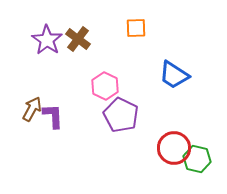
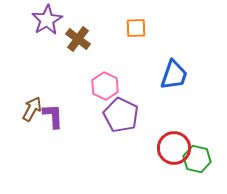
purple star: moved 20 px up; rotated 8 degrees clockwise
blue trapezoid: rotated 104 degrees counterclockwise
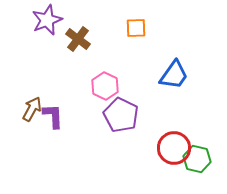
purple star: rotated 8 degrees clockwise
blue trapezoid: rotated 16 degrees clockwise
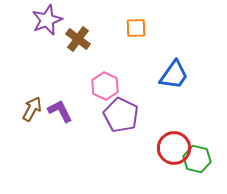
purple L-shape: moved 7 px right, 5 px up; rotated 24 degrees counterclockwise
